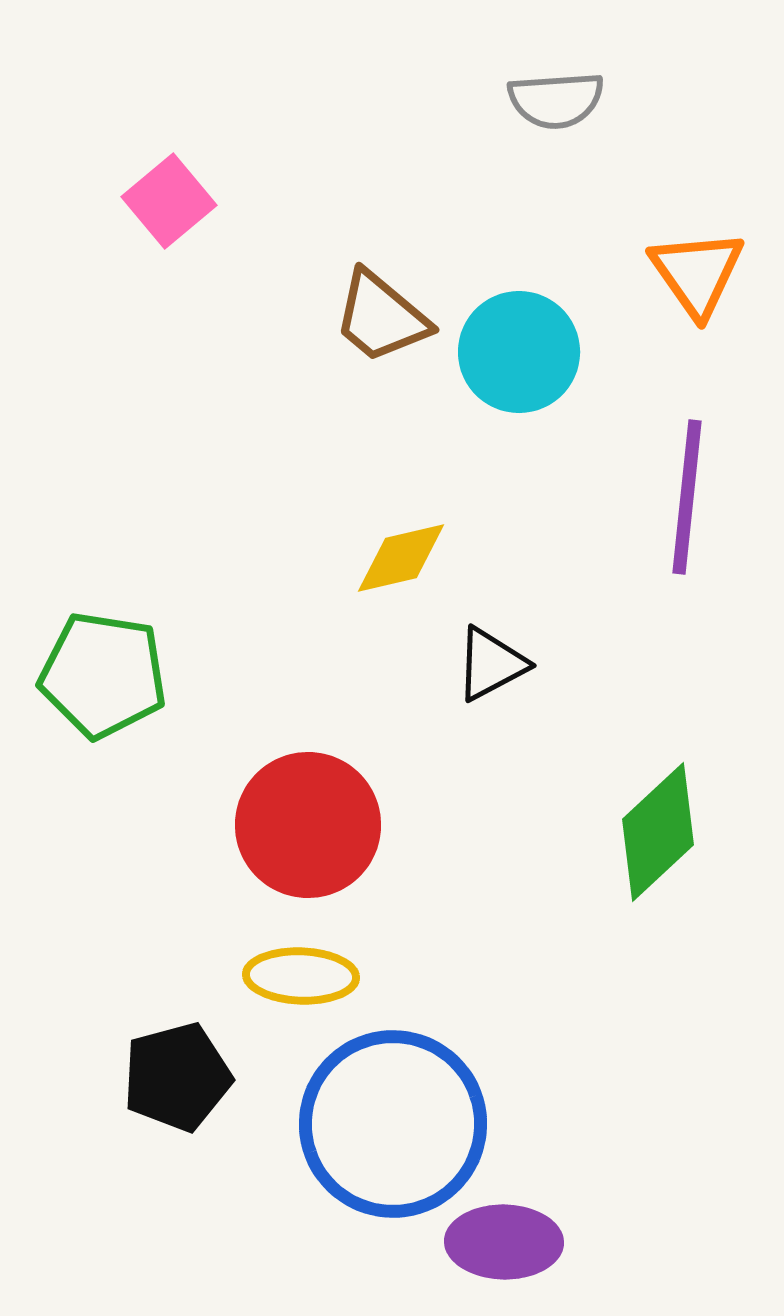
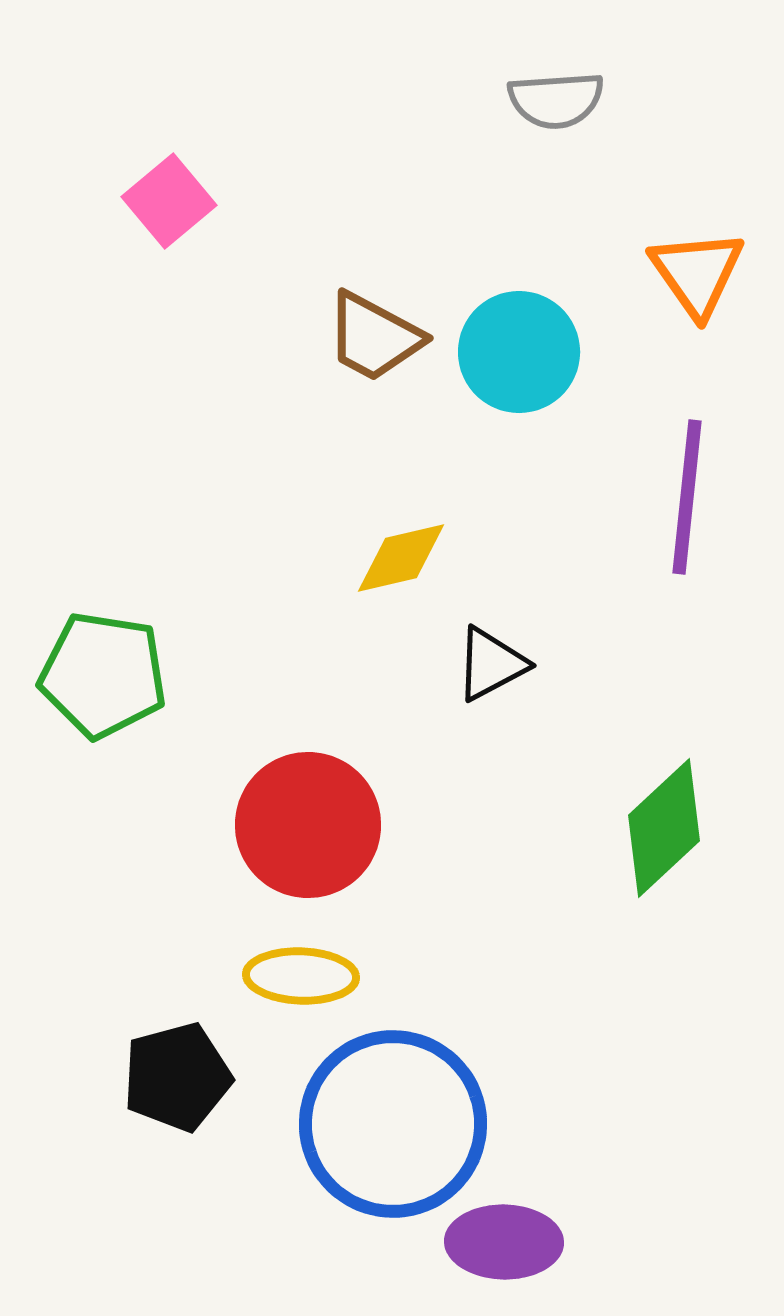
brown trapezoid: moved 7 px left, 20 px down; rotated 12 degrees counterclockwise
green diamond: moved 6 px right, 4 px up
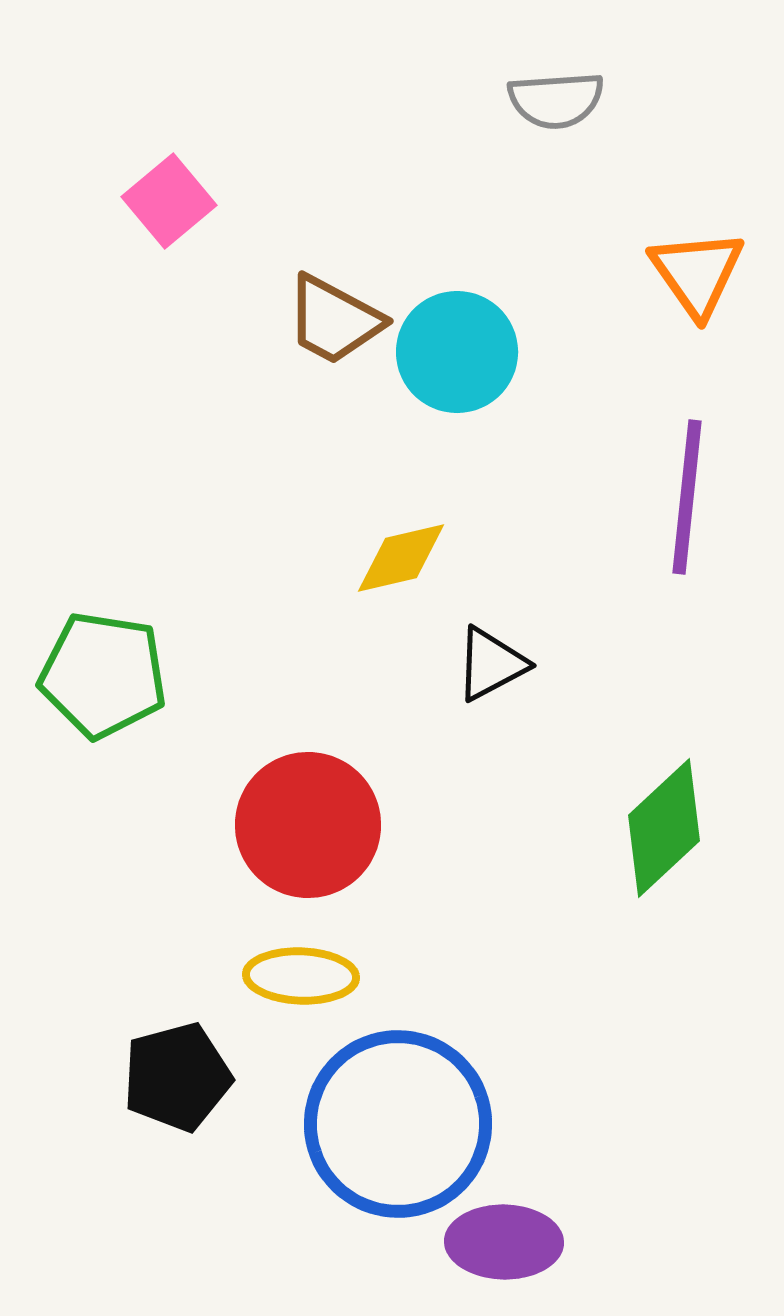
brown trapezoid: moved 40 px left, 17 px up
cyan circle: moved 62 px left
blue circle: moved 5 px right
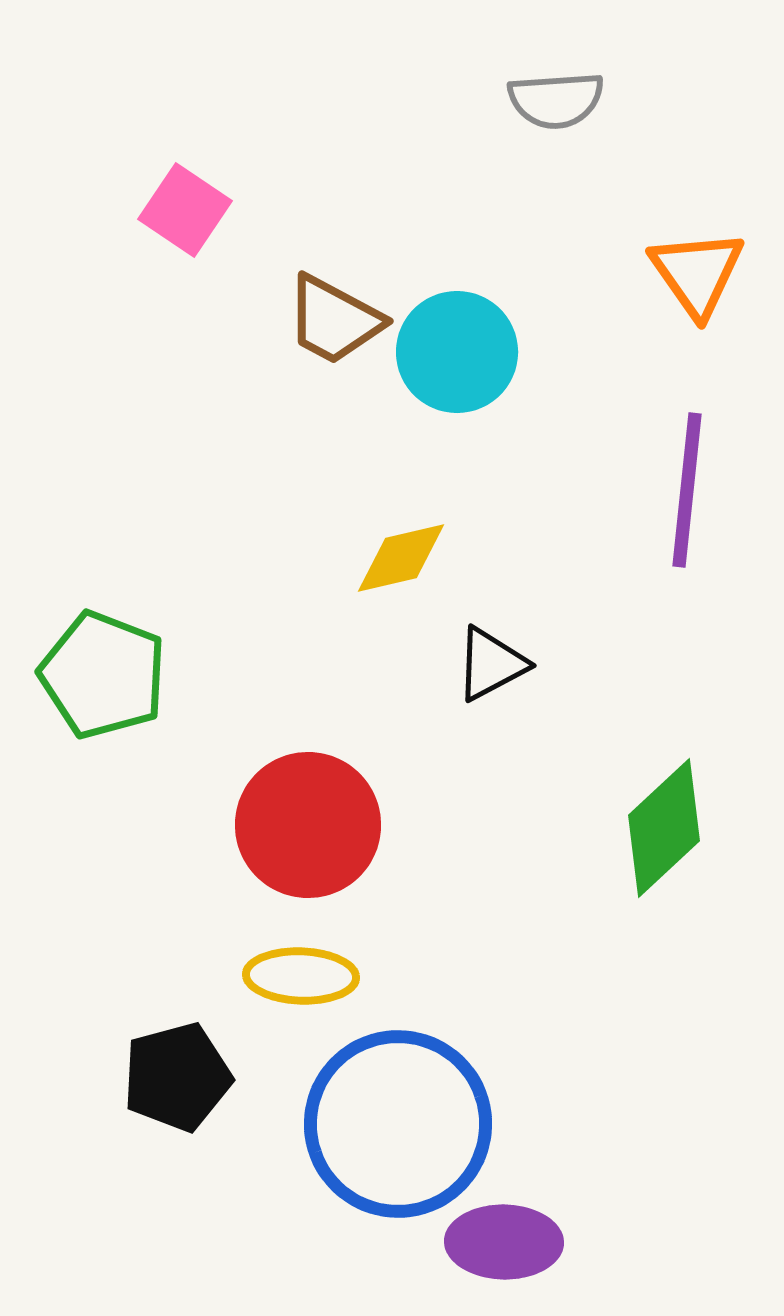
pink square: moved 16 px right, 9 px down; rotated 16 degrees counterclockwise
purple line: moved 7 px up
green pentagon: rotated 12 degrees clockwise
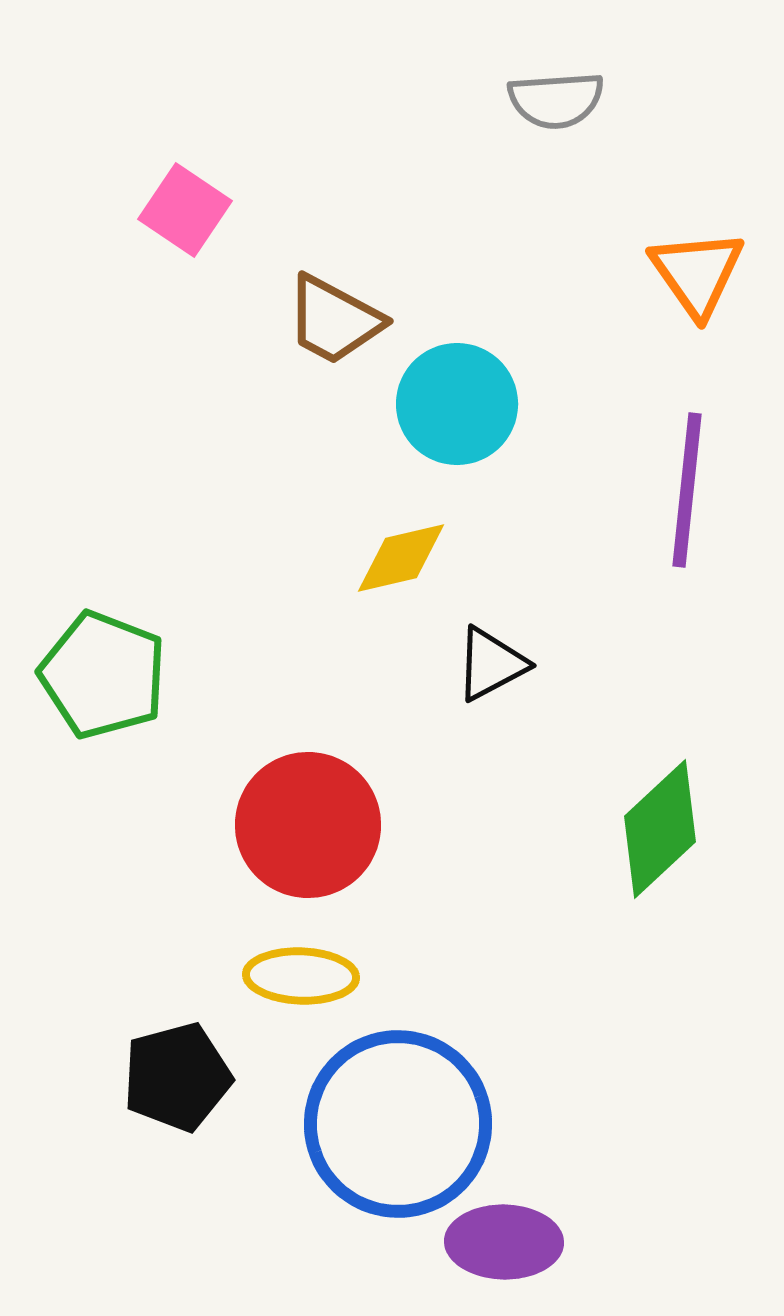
cyan circle: moved 52 px down
green diamond: moved 4 px left, 1 px down
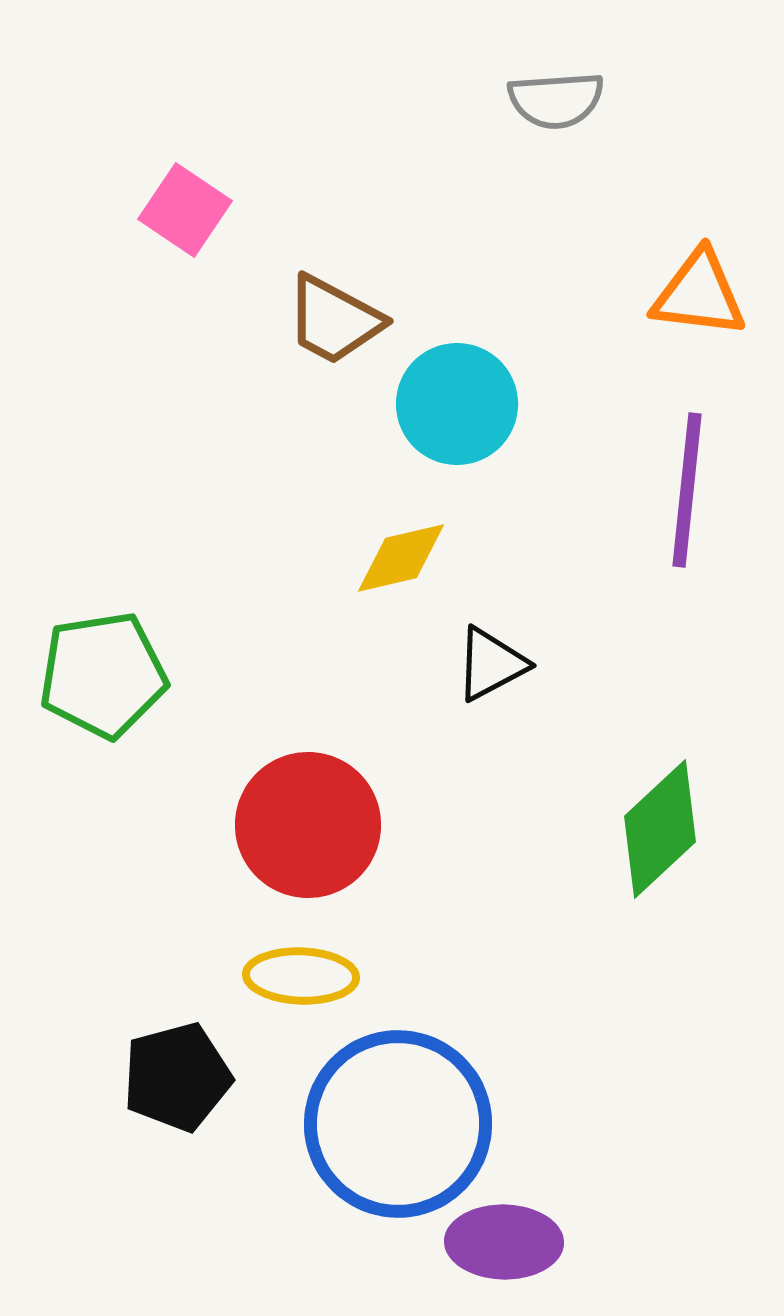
orange triangle: moved 2 px right, 21 px down; rotated 48 degrees counterclockwise
green pentagon: rotated 30 degrees counterclockwise
